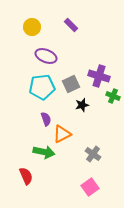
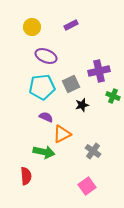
purple rectangle: rotated 72 degrees counterclockwise
purple cross: moved 5 px up; rotated 30 degrees counterclockwise
purple semicircle: moved 2 px up; rotated 48 degrees counterclockwise
gray cross: moved 3 px up
red semicircle: rotated 18 degrees clockwise
pink square: moved 3 px left, 1 px up
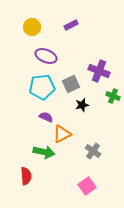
purple cross: rotated 35 degrees clockwise
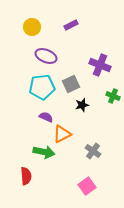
purple cross: moved 1 px right, 6 px up
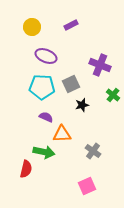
cyan pentagon: rotated 10 degrees clockwise
green cross: moved 1 px up; rotated 16 degrees clockwise
orange triangle: rotated 24 degrees clockwise
red semicircle: moved 7 px up; rotated 18 degrees clockwise
pink square: rotated 12 degrees clockwise
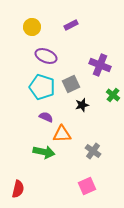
cyan pentagon: rotated 15 degrees clockwise
red semicircle: moved 8 px left, 20 px down
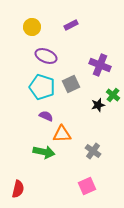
black star: moved 16 px right
purple semicircle: moved 1 px up
